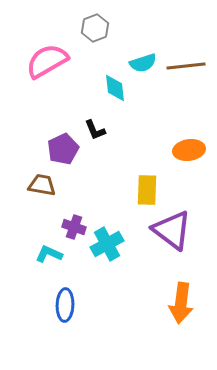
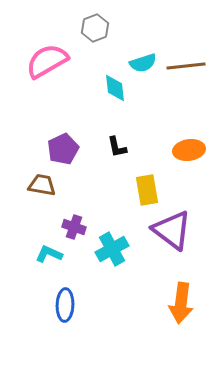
black L-shape: moved 22 px right, 17 px down; rotated 10 degrees clockwise
yellow rectangle: rotated 12 degrees counterclockwise
cyan cross: moved 5 px right, 5 px down
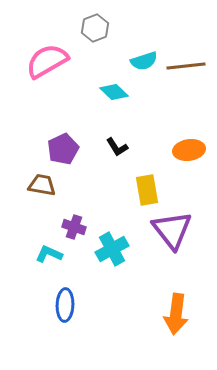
cyan semicircle: moved 1 px right, 2 px up
cyan diamond: moved 1 px left, 4 px down; rotated 40 degrees counterclockwise
black L-shape: rotated 20 degrees counterclockwise
purple triangle: rotated 15 degrees clockwise
orange arrow: moved 5 px left, 11 px down
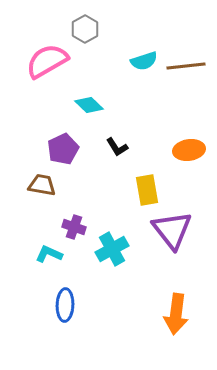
gray hexagon: moved 10 px left, 1 px down; rotated 8 degrees counterclockwise
cyan diamond: moved 25 px left, 13 px down
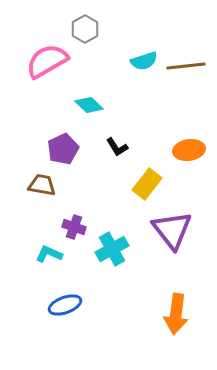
yellow rectangle: moved 6 px up; rotated 48 degrees clockwise
blue ellipse: rotated 68 degrees clockwise
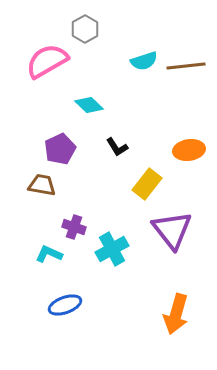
purple pentagon: moved 3 px left
orange arrow: rotated 9 degrees clockwise
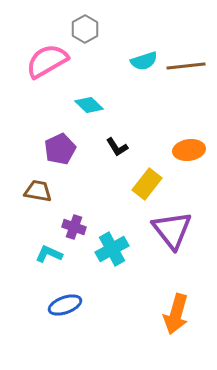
brown trapezoid: moved 4 px left, 6 px down
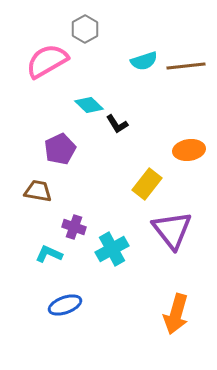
black L-shape: moved 23 px up
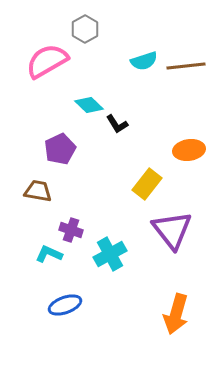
purple cross: moved 3 px left, 3 px down
cyan cross: moved 2 px left, 5 px down
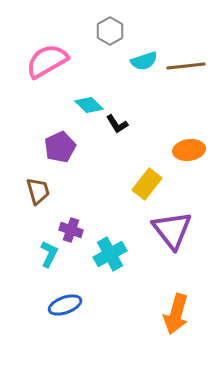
gray hexagon: moved 25 px right, 2 px down
purple pentagon: moved 2 px up
brown trapezoid: rotated 64 degrees clockwise
cyan L-shape: rotated 92 degrees clockwise
